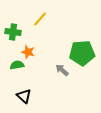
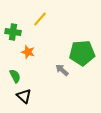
green semicircle: moved 2 px left, 11 px down; rotated 72 degrees clockwise
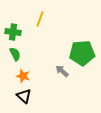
yellow line: rotated 21 degrees counterclockwise
orange star: moved 5 px left, 24 px down
gray arrow: moved 1 px down
green semicircle: moved 22 px up
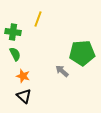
yellow line: moved 2 px left
